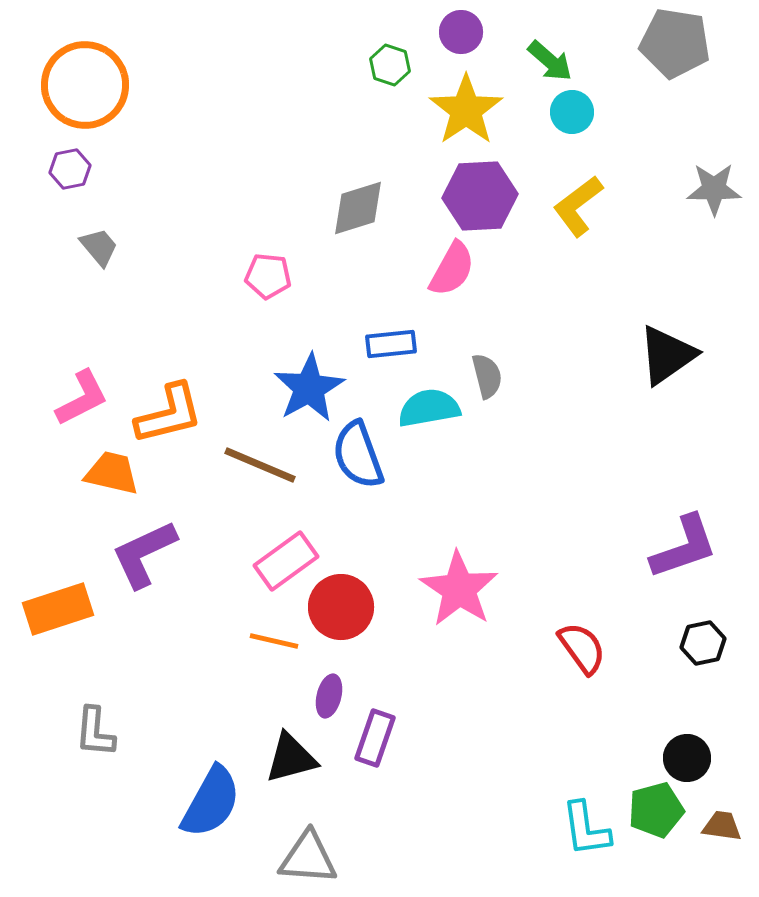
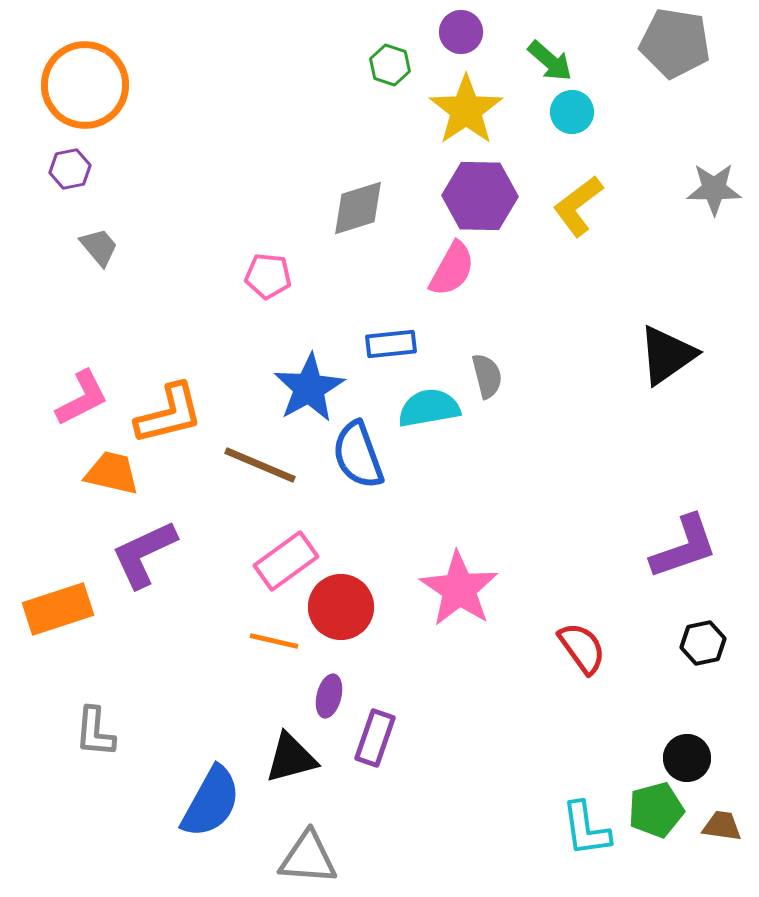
purple hexagon at (480, 196): rotated 4 degrees clockwise
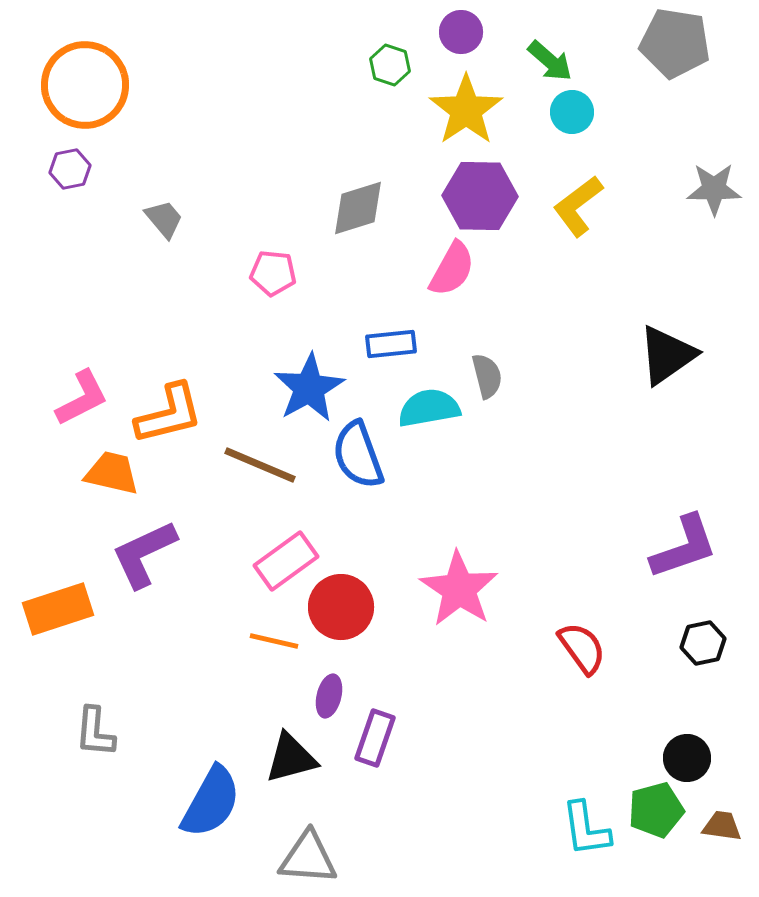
gray trapezoid at (99, 247): moved 65 px right, 28 px up
pink pentagon at (268, 276): moved 5 px right, 3 px up
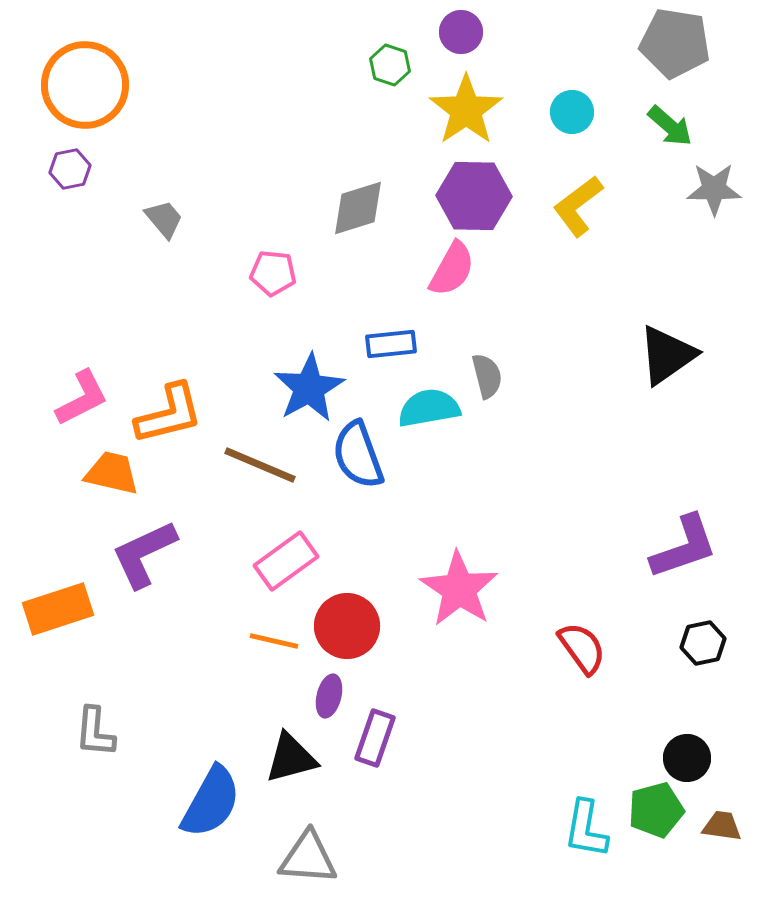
green arrow at (550, 61): moved 120 px right, 65 px down
purple hexagon at (480, 196): moved 6 px left
red circle at (341, 607): moved 6 px right, 19 px down
cyan L-shape at (586, 829): rotated 18 degrees clockwise
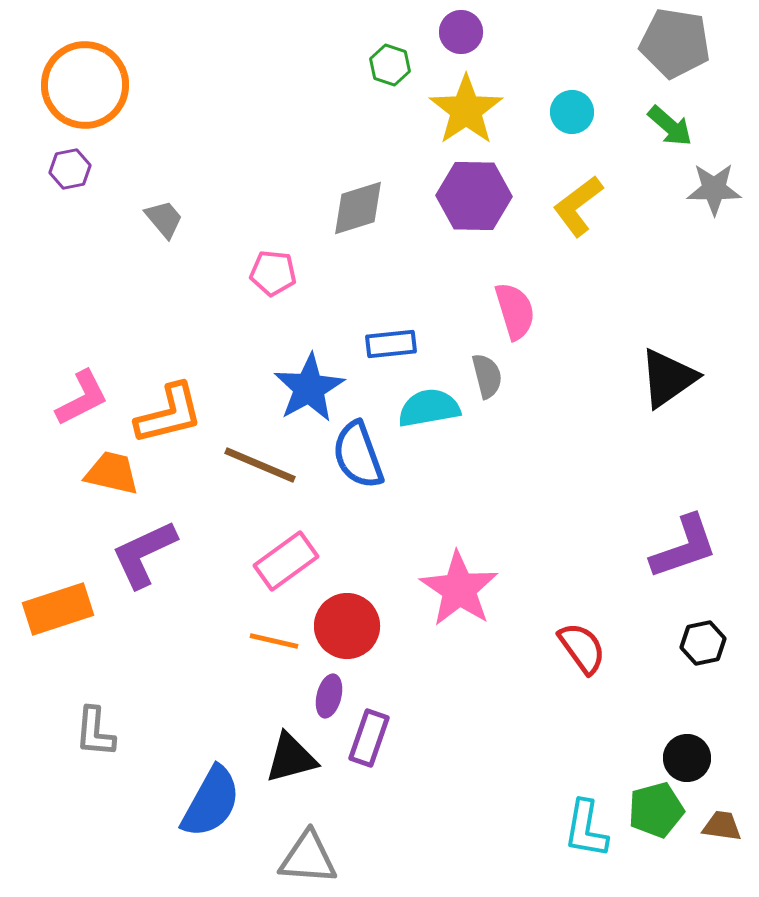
pink semicircle at (452, 269): moved 63 px right, 42 px down; rotated 46 degrees counterclockwise
black triangle at (667, 355): moved 1 px right, 23 px down
purple rectangle at (375, 738): moved 6 px left
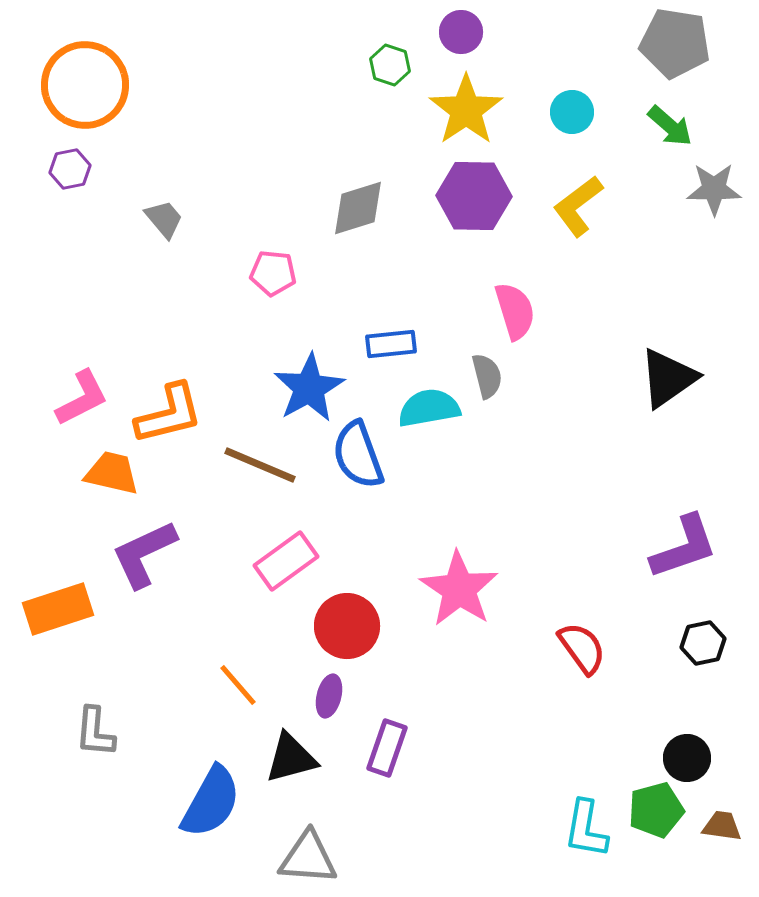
orange line at (274, 641): moved 36 px left, 44 px down; rotated 36 degrees clockwise
purple rectangle at (369, 738): moved 18 px right, 10 px down
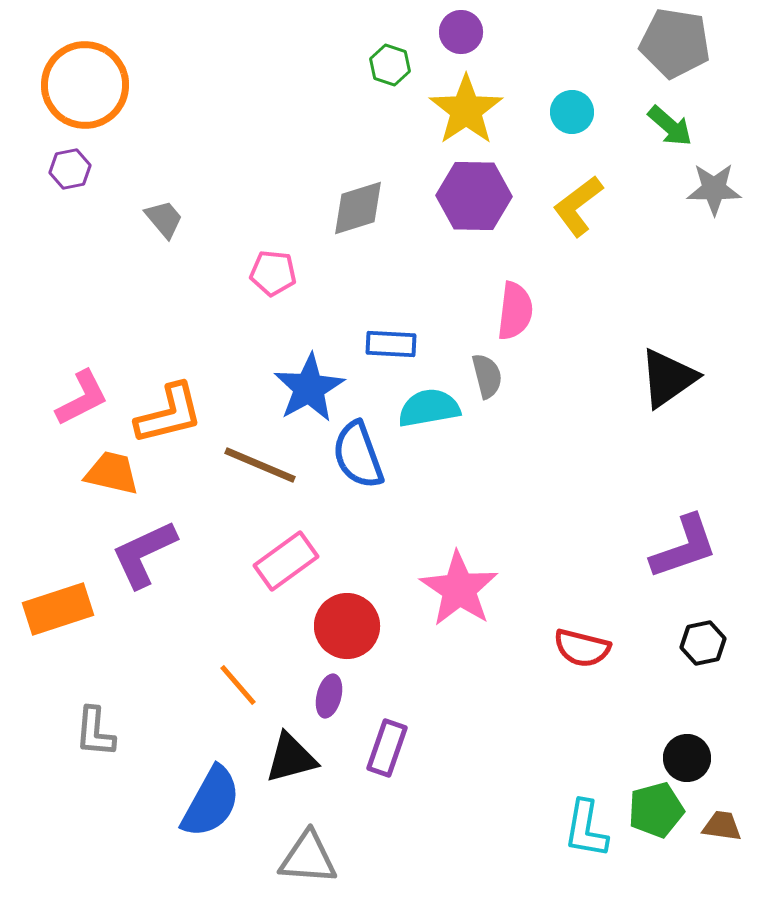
pink semicircle at (515, 311): rotated 24 degrees clockwise
blue rectangle at (391, 344): rotated 9 degrees clockwise
red semicircle at (582, 648): rotated 140 degrees clockwise
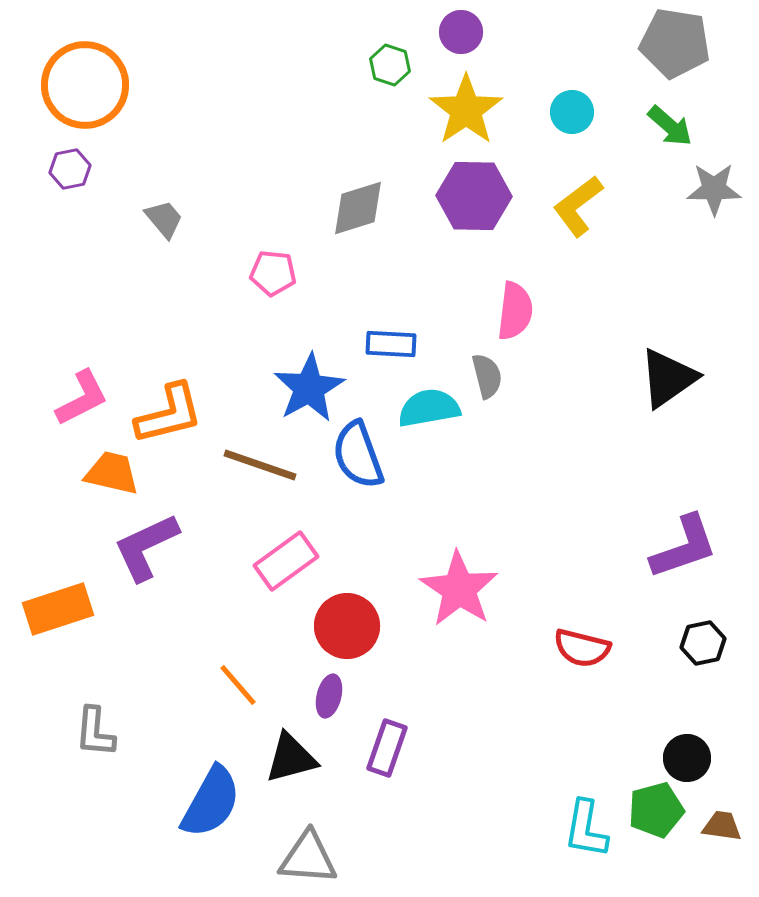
brown line at (260, 465): rotated 4 degrees counterclockwise
purple L-shape at (144, 554): moved 2 px right, 7 px up
